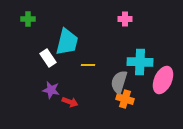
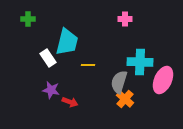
orange cross: rotated 24 degrees clockwise
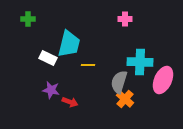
cyan trapezoid: moved 2 px right, 2 px down
white rectangle: rotated 30 degrees counterclockwise
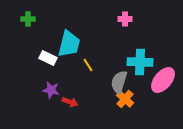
yellow line: rotated 56 degrees clockwise
pink ellipse: rotated 16 degrees clockwise
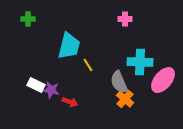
cyan trapezoid: moved 2 px down
white rectangle: moved 12 px left, 27 px down
gray semicircle: rotated 40 degrees counterclockwise
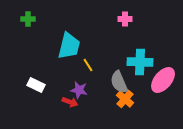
purple star: moved 28 px right
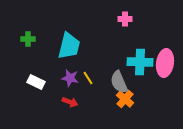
green cross: moved 20 px down
yellow line: moved 13 px down
pink ellipse: moved 2 px right, 17 px up; rotated 32 degrees counterclockwise
white rectangle: moved 3 px up
purple star: moved 9 px left, 12 px up
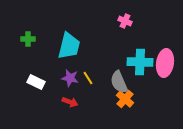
pink cross: moved 2 px down; rotated 24 degrees clockwise
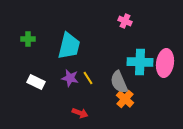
red arrow: moved 10 px right, 11 px down
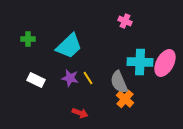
cyan trapezoid: rotated 32 degrees clockwise
pink ellipse: rotated 20 degrees clockwise
white rectangle: moved 2 px up
